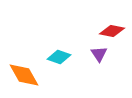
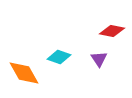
purple triangle: moved 5 px down
orange diamond: moved 2 px up
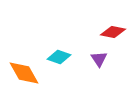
red diamond: moved 1 px right, 1 px down
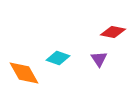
cyan diamond: moved 1 px left, 1 px down
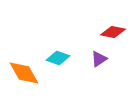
purple triangle: rotated 30 degrees clockwise
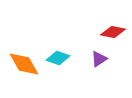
orange diamond: moved 9 px up
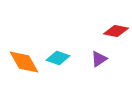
red diamond: moved 3 px right, 1 px up
orange diamond: moved 2 px up
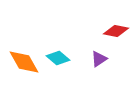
cyan diamond: rotated 20 degrees clockwise
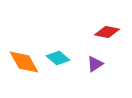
red diamond: moved 9 px left, 1 px down
purple triangle: moved 4 px left, 5 px down
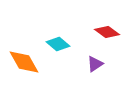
red diamond: rotated 25 degrees clockwise
cyan diamond: moved 14 px up
